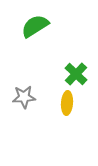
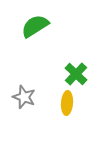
gray star: rotated 25 degrees clockwise
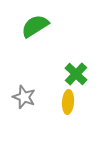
yellow ellipse: moved 1 px right, 1 px up
